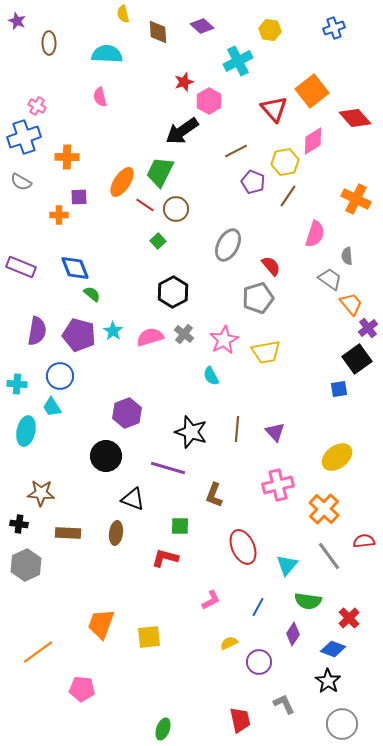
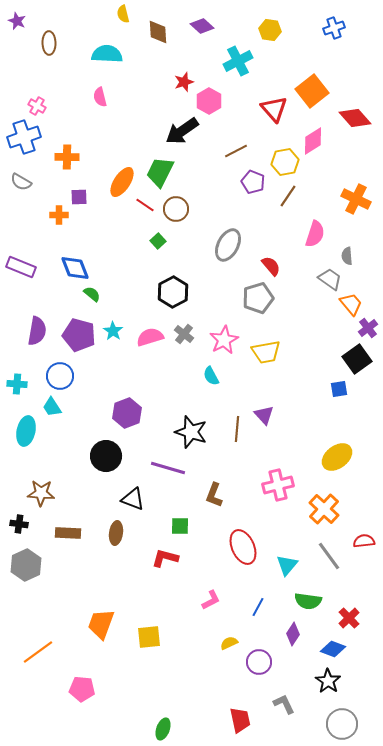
purple triangle at (275, 432): moved 11 px left, 17 px up
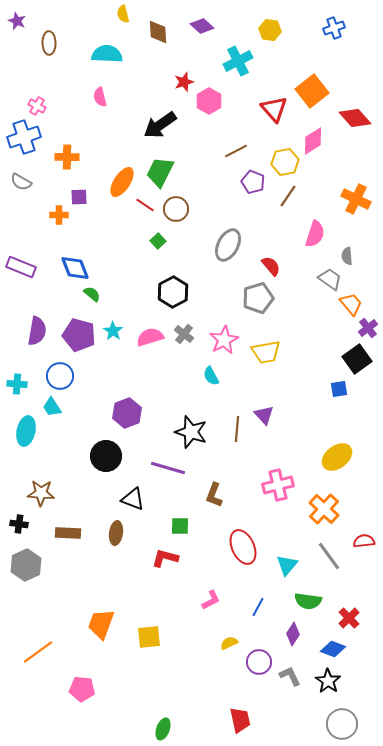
black arrow at (182, 131): moved 22 px left, 6 px up
gray L-shape at (284, 704): moved 6 px right, 28 px up
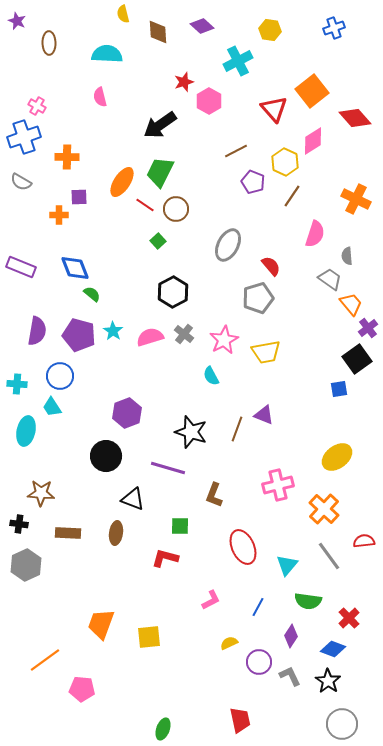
yellow hexagon at (285, 162): rotated 24 degrees counterclockwise
brown line at (288, 196): moved 4 px right
purple triangle at (264, 415): rotated 25 degrees counterclockwise
brown line at (237, 429): rotated 15 degrees clockwise
purple diamond at (293, 634): moved 2 px left, 2 px down
orange line at (38, 652): moved 7 px right, 8 px down
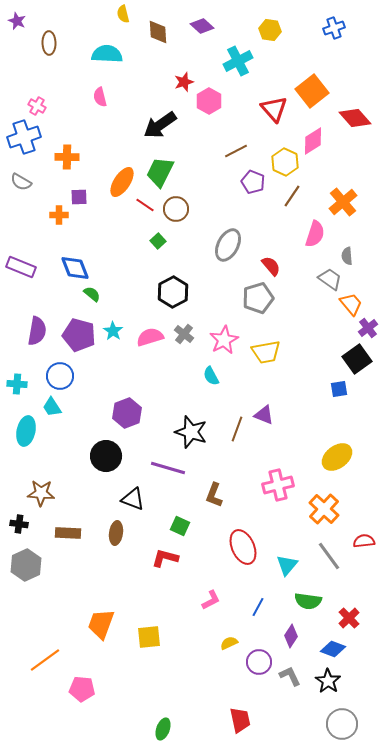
orange cross at (356, 199): moved 13 px left, 3 px down; rotated 24 degrees clockwise
green square at (180, 526): rotated 24 degrees clockwise
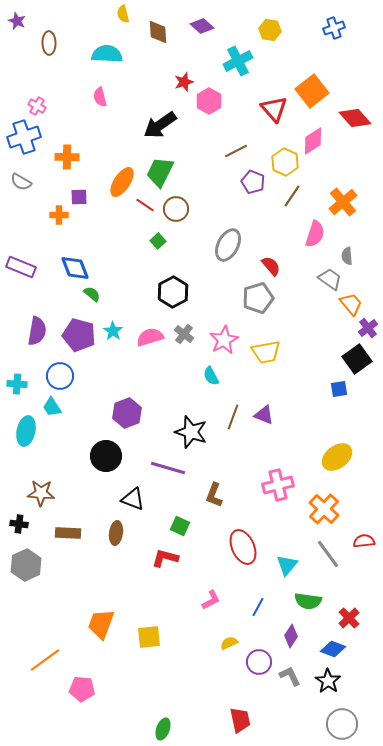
brown line at (237, 429): moved 4 px left, 12 px up
gray line at (329, 556): moved 1 px left, 2 px up
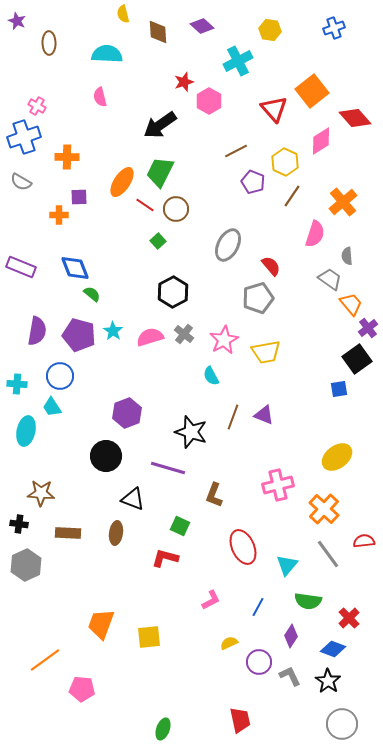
pink diamond at (313, 141): moved 8 px right
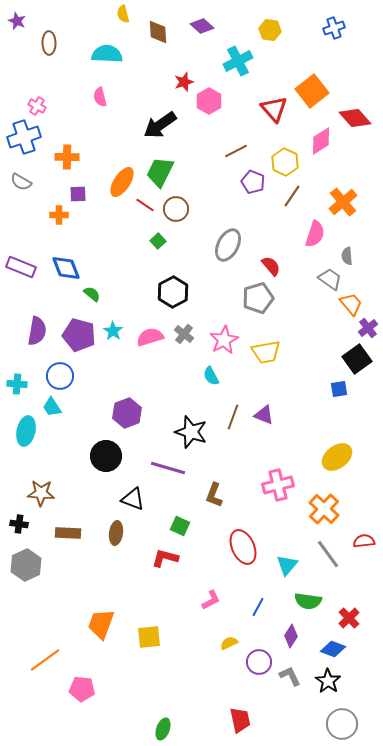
purple square at (79, 197): moved 1 px left, 3 px up
blue diamond at (75, 268): moved 9 px left
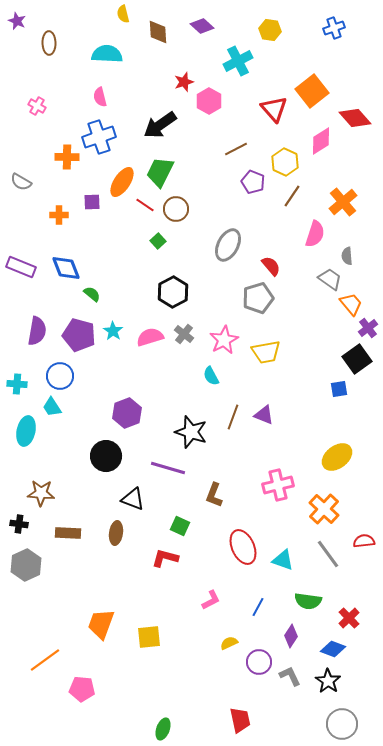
blue cross at (24, 137): moved 75 px right
brown line at (236, 151): moved 2 px up
purple square at (78, 194): moved 14 px right, 8 px down
cyan triangle at (287, 565): moved 4 px left, 5 px up; rotated 50 degrees counterclockwise
